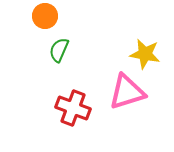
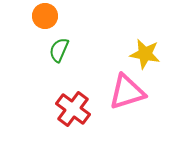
red cross: moved 1 px down; rotated 16 degrees clockwise
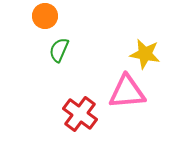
pink triangle: rotated 12 degrees clockwise
red cross: moved 7 px right, 5 px down
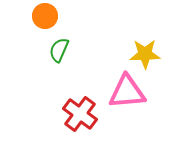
yellow star: rotated 12 degrees counterclockwise
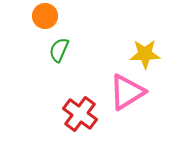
pink triangle: rotated 27 degrees counterclockwise
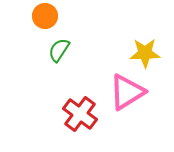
green semicircle: rotated 10 degrees clockwise
yellow star: moved 1 px up
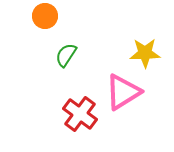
green semicircle: moved 7 px right, 5 px down
pink triangle: moved 4 px left
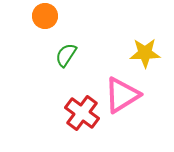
pink triangle: moved 1 px left, 3 px down
red cross: moved 2 px right, 1 px up
